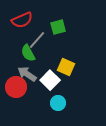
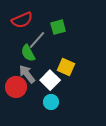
gray arrow: rotated 18 degrees clockwise
cyan circle: moved 7 px left, 1 px up
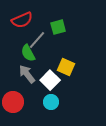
red circle: moved 3 px left, 15 px down
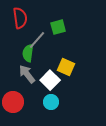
red semicircle: moved 2 px left, 2 px up; rotated 75 degrees counterclockwise
green semicircle: rotated 36 degrees clockwise
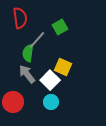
green square: moved 2 px right; rotated 14 degrees counterclockwise
yellow square: moved 3 px left
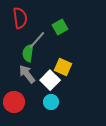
red circle: moved 1 px right
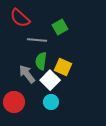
red semicircle: rotated 140 degrees clockwise
gray line: rotated 54 degrees clockwise
green semicircle: moved 13 px right, 8 px down
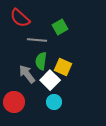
cyan circle: moved 3 px right
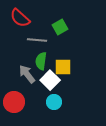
yellow square: rotated 24 degrees counterclockwise
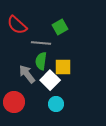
red semicircle: moved 3 px left, 7 px down
gray line: moved 4 px right, 3 px down
cyan circle: moved 2 px right, 2 px down
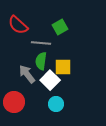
red semicircle: moved 1 px right
